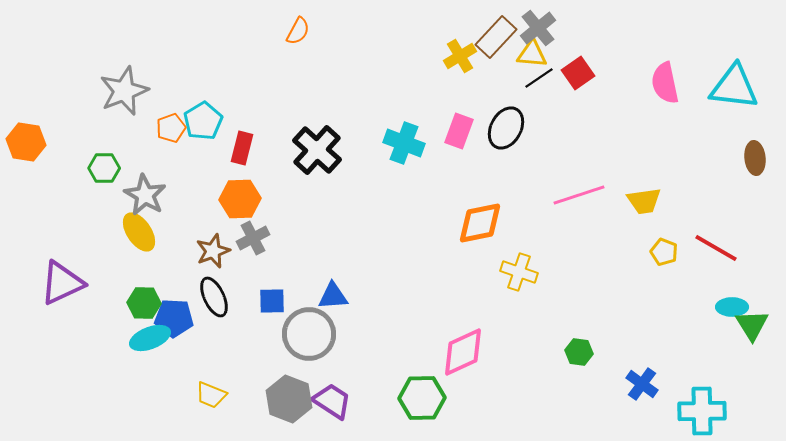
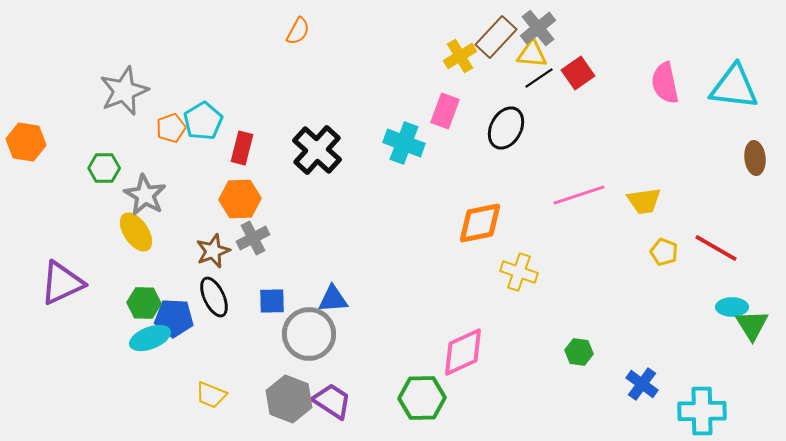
pink rectangle at (459, 131): moved 14 px left, 20 px up
yellow ellipse at (139, 232): moved 3 px left
blue triangle at (333, 296): moved 3 px down
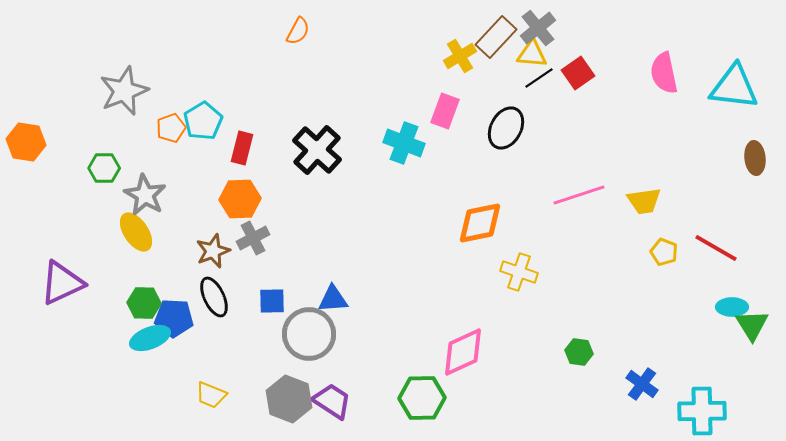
pink semicircle at (665, 83): moved 1 px left, 10 px up
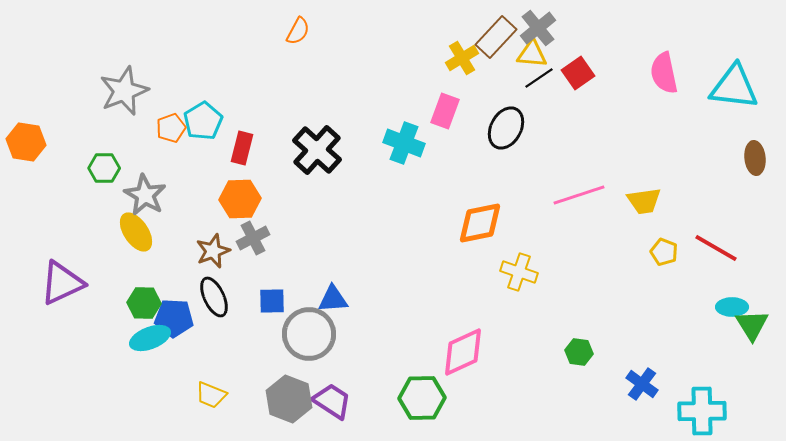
yellow cross at (460, 56): moved 2 px right, 2 px down
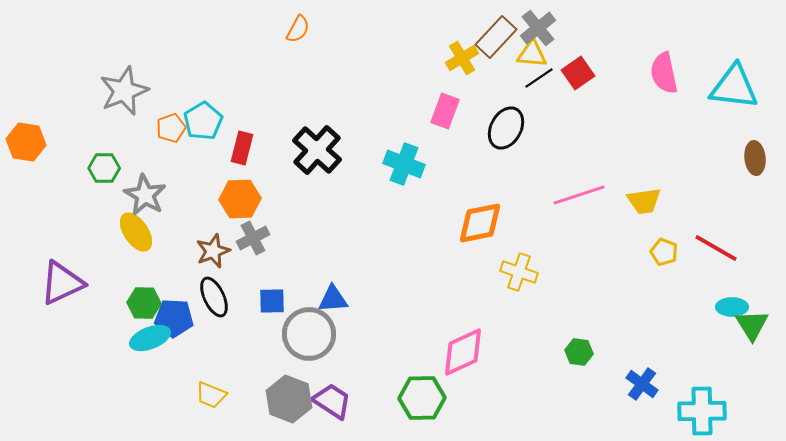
orange semicircle at (298, 31): moved 2 px up
cyan cross at (404, 143): moved 21 px down
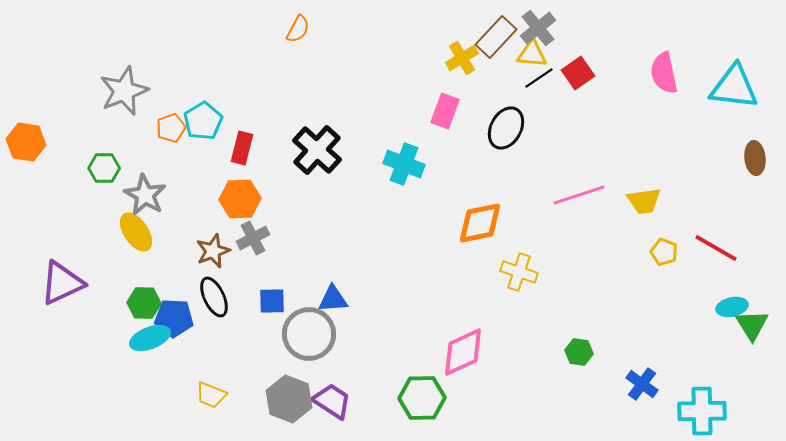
cyan ellipse at (732, 307): rotated 12 degrees counterclockwise
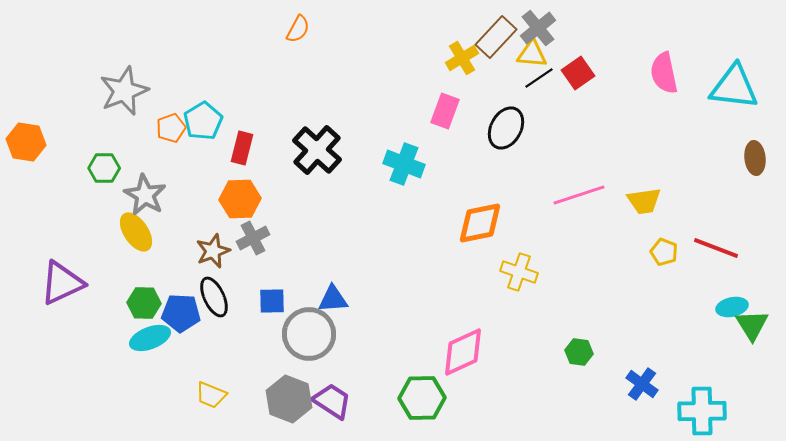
red line at (716, 248): rotated 9 degrees counterclockwise
blue pentagon at (174, 318): moved 7 px right, 5 px up
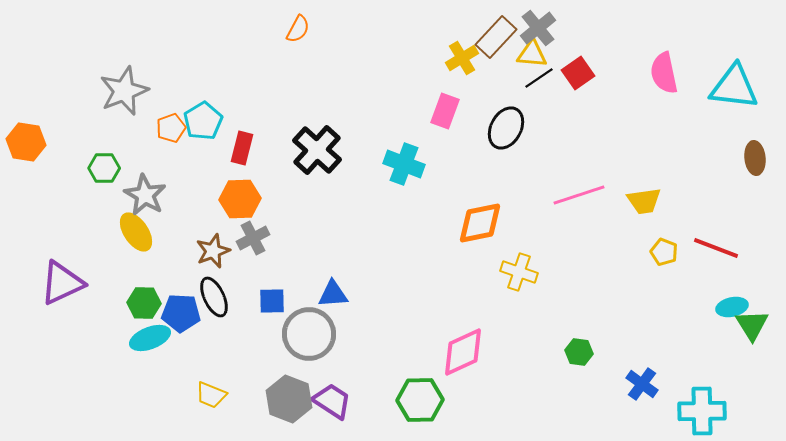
blue triangle at (333, 299): moved 5 px up
green hexagon at (422, 398): moved 2 px left, 2 px down
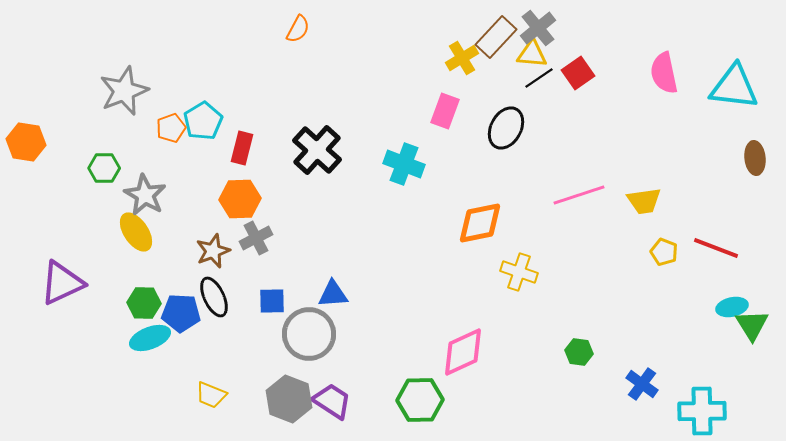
gray cross at (253, 238): moved 3 px right
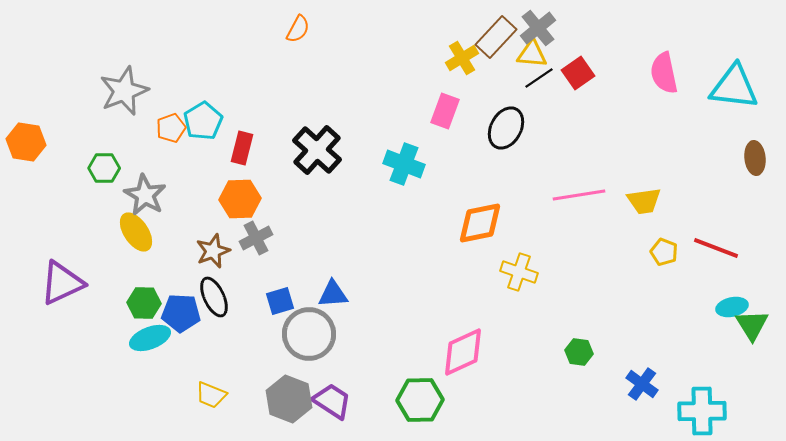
pink line at (579, 195): rotated 9 degrees clockwise
blue square at (272, 301): moved 8 px right; rotated 16 degrees counterclockwise
